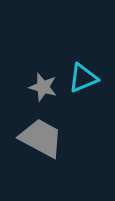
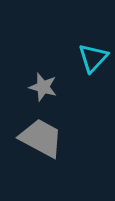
cyan triangle: moved 10 px right, 20 px up; rotated 24 degrees counterclockwise
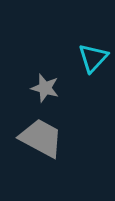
gray star: moved 2 px right, 1 px down
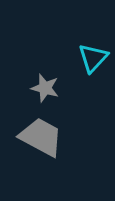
gray trapezoid: moved 1 px up
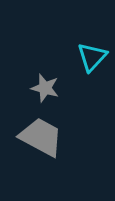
cyan triangle: moved 1 px left, 1 px up
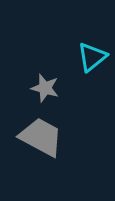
cyan triangle: rotated 8 degrees clockwise
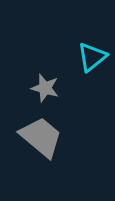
gray trapezoid: rotated 12 degrees clockwise
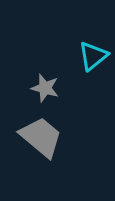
cyan triangle: moved 1 px right, 1 px up
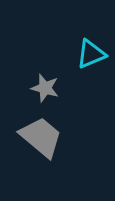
cyan triangle: moved 2 px left, 2 px up; rotated 16 degrees clockwise
